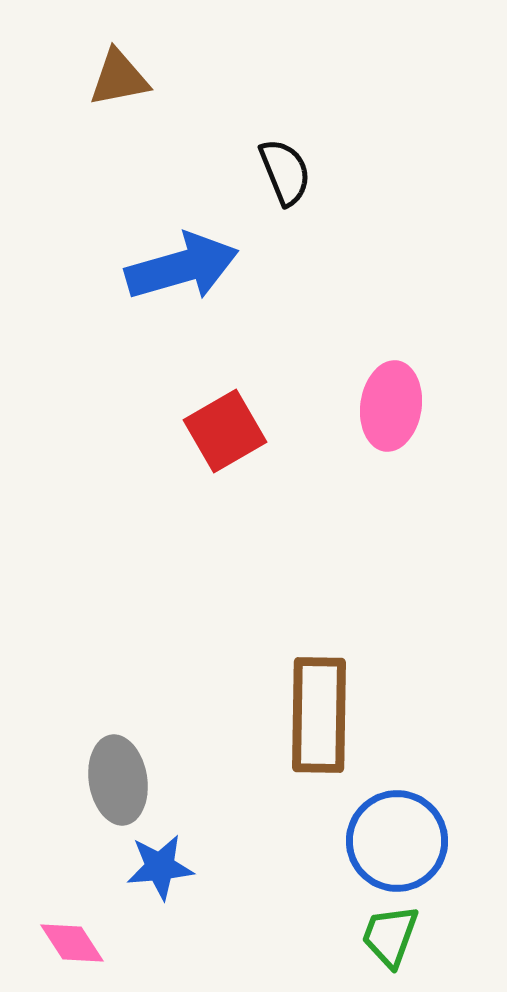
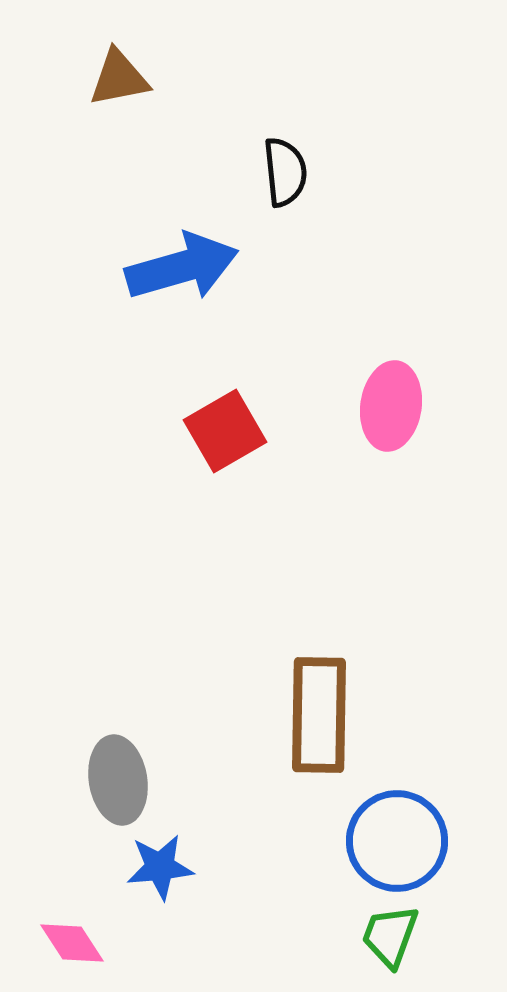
black semicircle: rotated 16 degrees clockwise
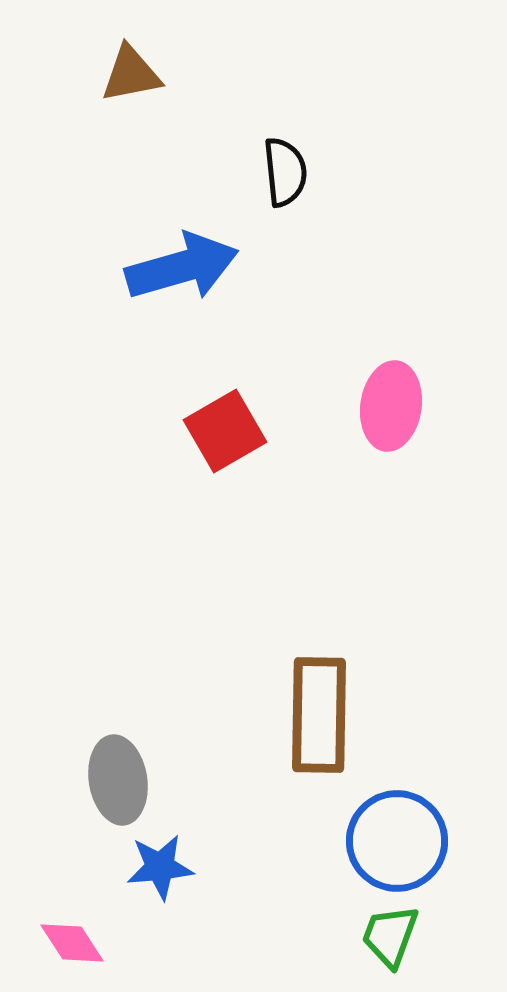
brown triangle: moved 12 px right, 4 px up
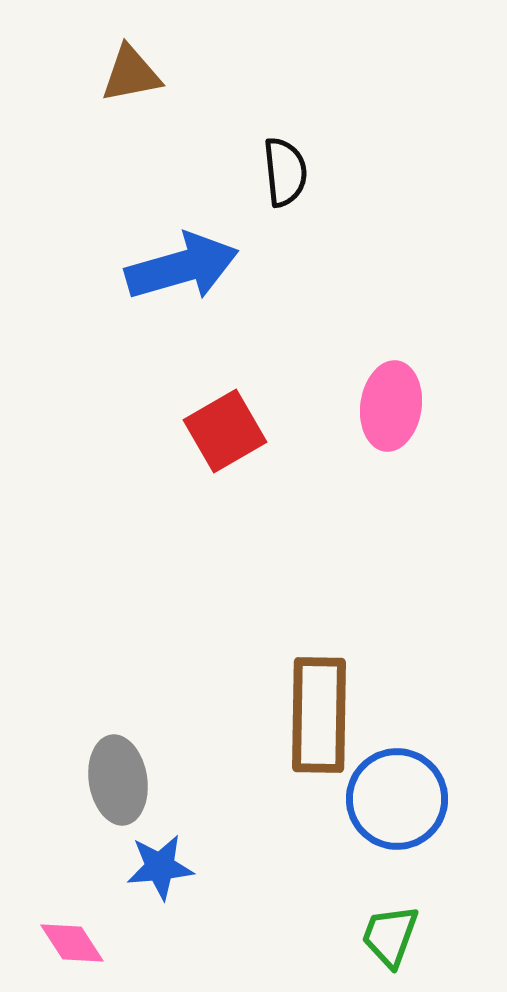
blue circle: moved 42 px up
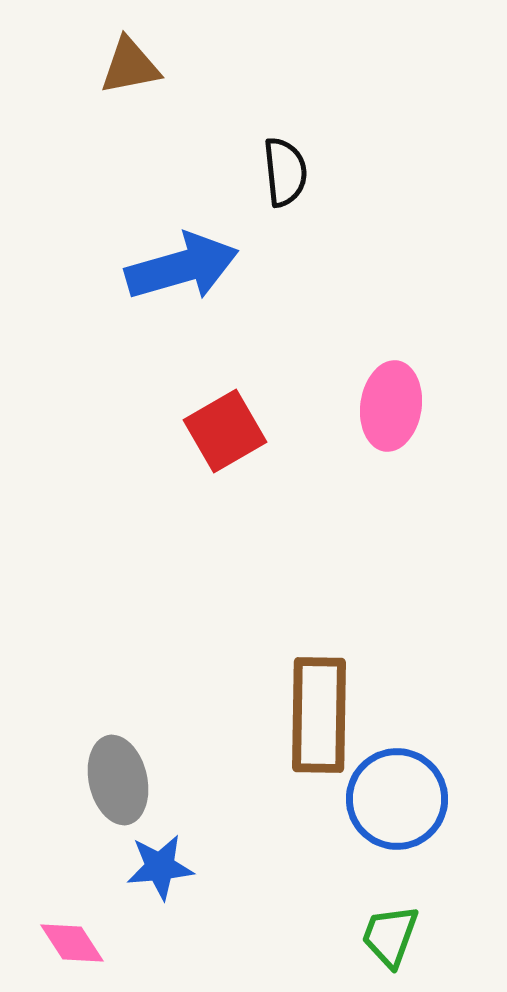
brown triangle: moved 1 px left, 8 px up
gray ellipse: rotated 4 degrees counterclockwise
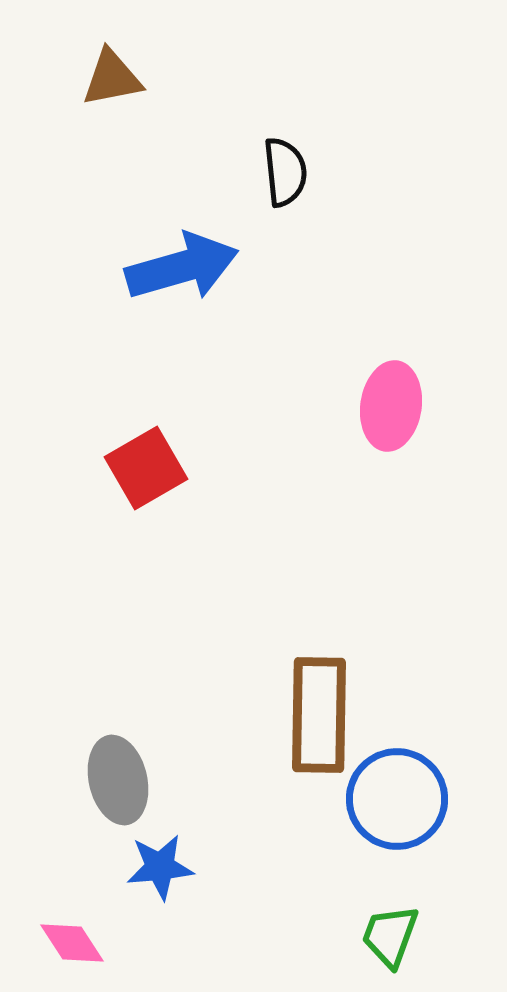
brown triangle: moved 18 px left, 12 px down
red square: moved 79 px left, 37 px down
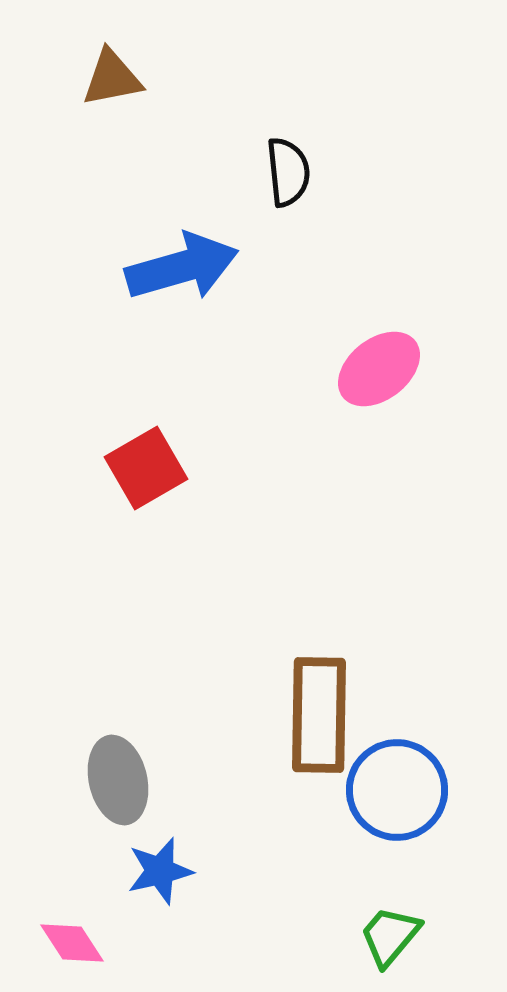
black semicircle: moved 3 px right
pink ellipse: moved 12 px left, 37 px up; rotated 44 degrees clockwise
blue circle: moved 9 px up
blue star: moved 4 px down; rotated 8 degrees counterclockwise
green trapezoid: rotated 20 degrees clockwise
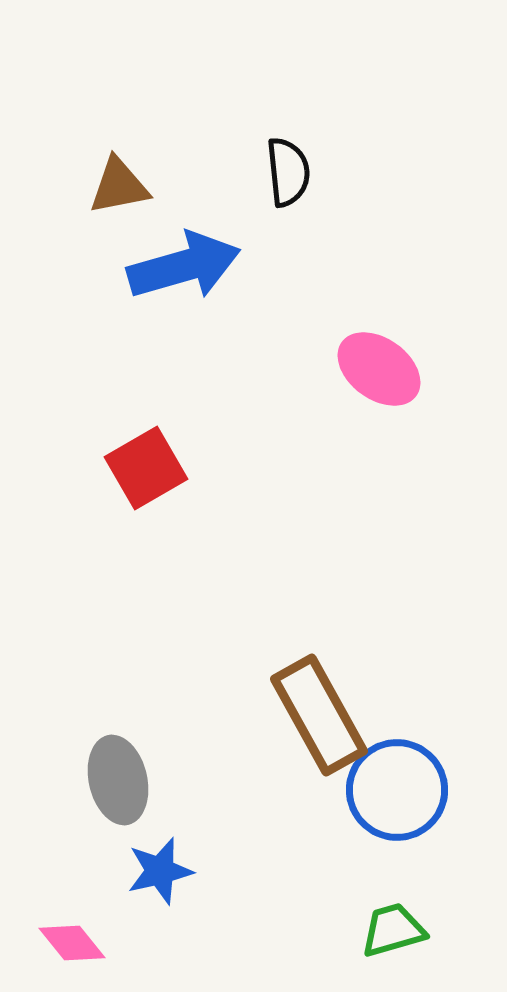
brown triangle: moved 7 px right, 108 px down
blue arrow: moved 2 px right, 1 px up
pink ellipse: rotated 74 degrees clockwise
brown rectangle: rotated 30 degrees counterclockwise
green trapezoid: moved 3 px right, 6 px up; rotated 34 degrees clockwise
pink diamond: rotated 6 degrees counterclockwise
